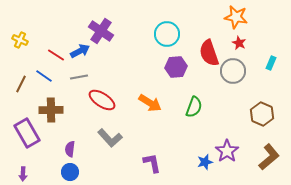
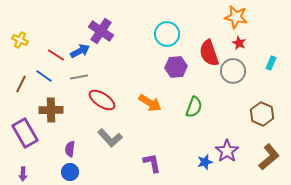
purple rectangle: moved 2 px left
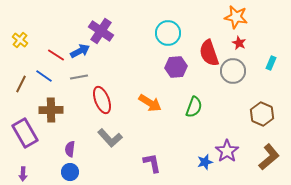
cyan circle: moved 1 px right, 1 px up
yellow cross: rotated 14 degrees clockwise
red ellipse: rotated 36 degrees clockwise
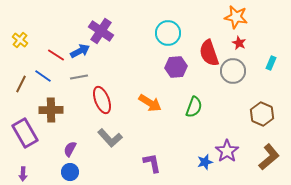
blue line: moved 1 px left
purple semicircle: rotated 21 degrees clockwise
